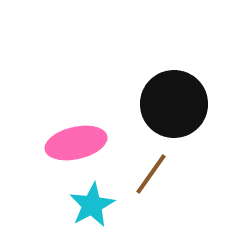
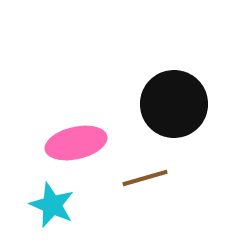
brown line: moved 6 px left, 4 px down; rotated 39 degrees clockwise
cyan star: moved 40 px left; rotated 21 degrees counterclockwise
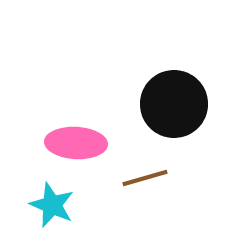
pink ellipse: rotated 16 degrees clockwise
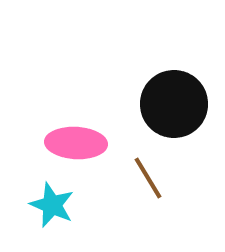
brown line: moved 3 px right; rotated 75 degrees clockwise
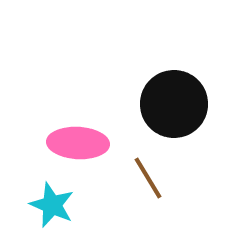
pink ellipse: moved 2 px right
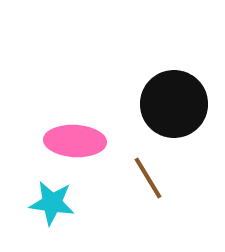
pink ellipse: moved 3 px left, 2 px up
cyan star: moved 2 px up; rotated 15 degrees counterclockwise
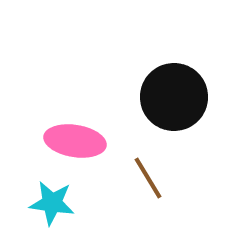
black circle: moved 7 px up
pink ellipse: rotated 6 degrees clockwise
